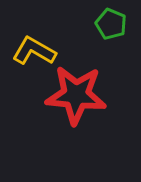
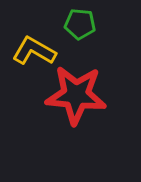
green pentagon: moved 31 px left; rotated 16 degrees counterclockwise
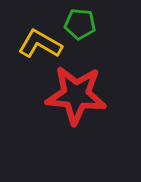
yellow L-shape: moved 6 px right, 7 px up
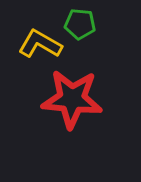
red star: moved 4 px left, 4 px down
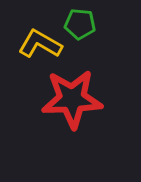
red star: rotated 8 degrees counterclockwise
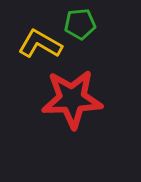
green pentagon: rotated 12 degrees counterclockwise
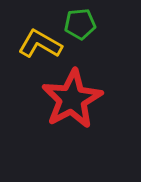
red star: rotated 26 degrees counterclockwise
